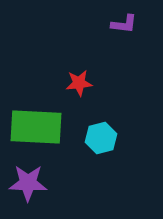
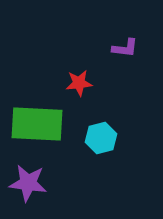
purple L-shape: moved 1 px right, 24 px down
green rectangle: moved 1 px right, 3 px up
purple star: rotated 6 degrees clockwise
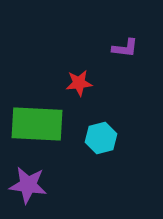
purple star: moved 2 px down
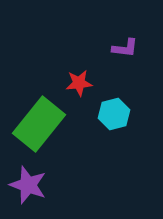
green rectangle: moved 2 px right; rotated 54 degrees counterclockwise
cyan hexagon: moved 13 px right, 24 px up
purple star: rotated 12 degrees clockwise
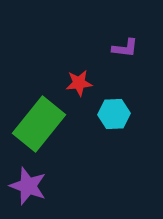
cyan hexagon: rotated 12 degrees clockwise
purple star: moved 1 px down
